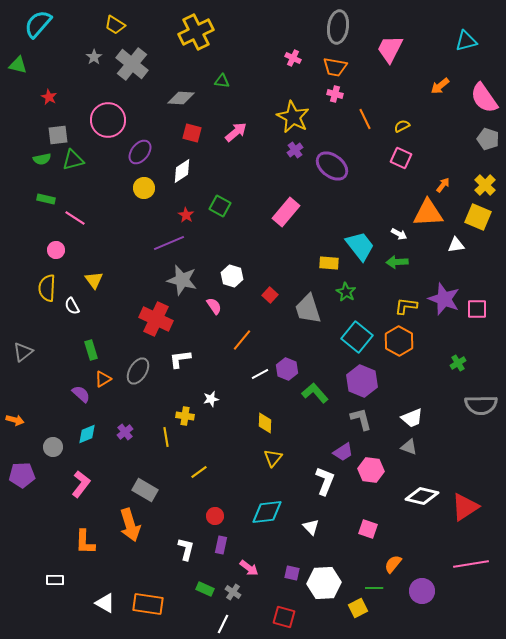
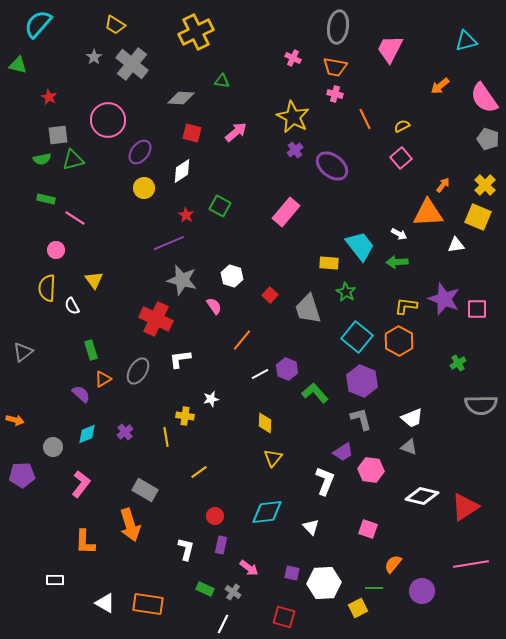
pink square at (401, 158): rotated 25 degrees clockwise
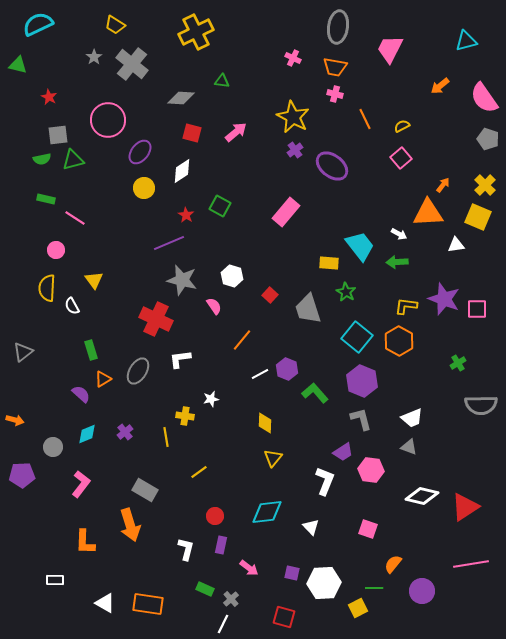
cyan semicircle at (38, 24): rotated 24 degrees clockwise
gray cross at (233, 592): moved 2 px left, 7 px down; rotated 14 degrees clockwise
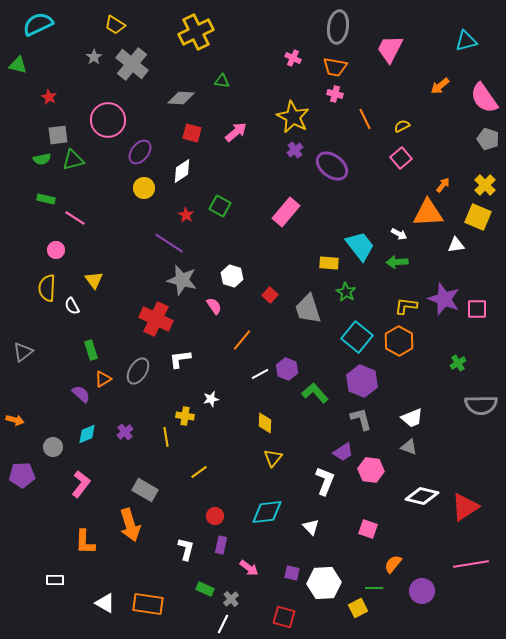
purple line at (169, 243): rotated 56 degrees clockwise
